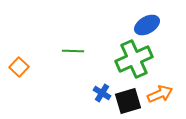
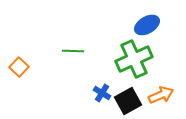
orange arrow: moved 1 px right, 1 px down
black square: rotated 12 degrees counterclockwise
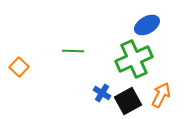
orange arrow: rotated 40 degrees counterclockwise
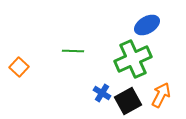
green cross: moved 1 px left
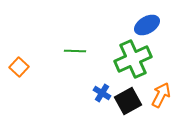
green line: moved 2 px right
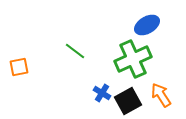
green line: rotated 35 degrees clockwise
orange square: rotated 36 degrees clockwise
orange arrow: rotated 60 degrees counterclockwise
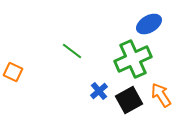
blue ellipse: moved 2 px right, 1 px up
green line: moved 3 px left
orange square: moved 6 px left, 5 px down; rotated 36 degrees clockwise
blue cross: moved 3 px left, 2 px up; rotated 18 degrees clockwise
black square: moved 1 px right, 1 px up
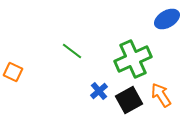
blue ellipse: moved 18 px right, 5 px up
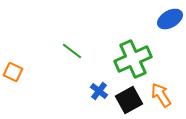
blue ellipse: moved 3 px right
blue cross: rotated 12 degrees counterclockwise
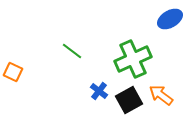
orange arrow: rotated 20 degrees counterclockwise
